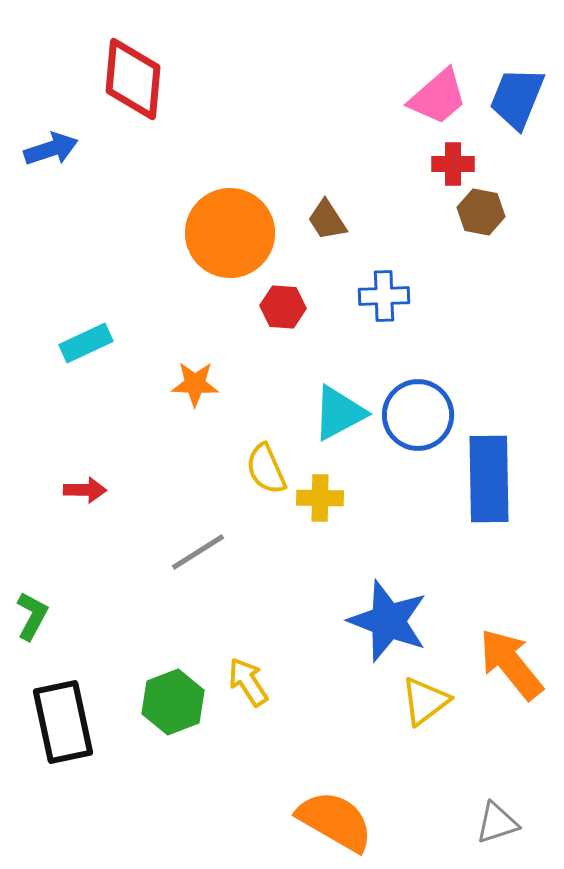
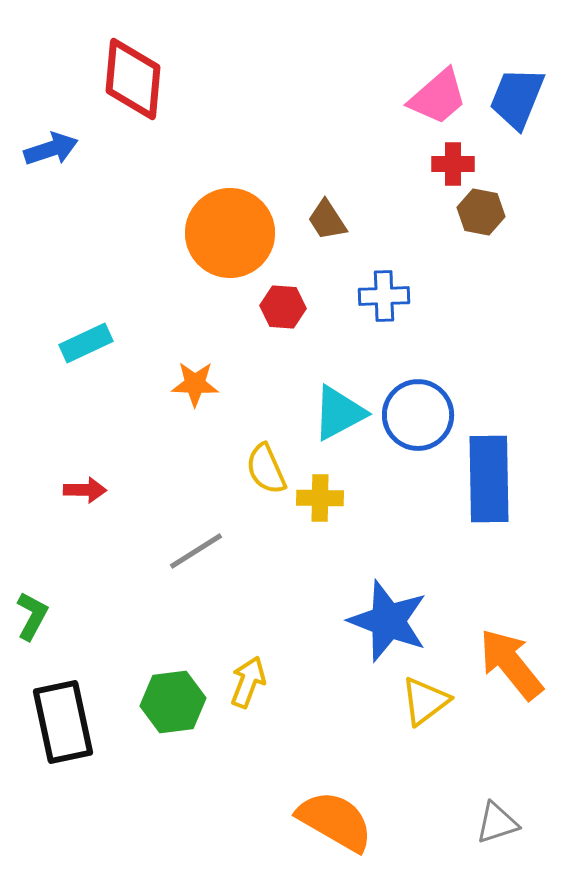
gray line: moved 2 px left, 1 px up
yellow arrow: rotated 54 degrees clockwise
green hexagon: rotated 14 degrees clockwise
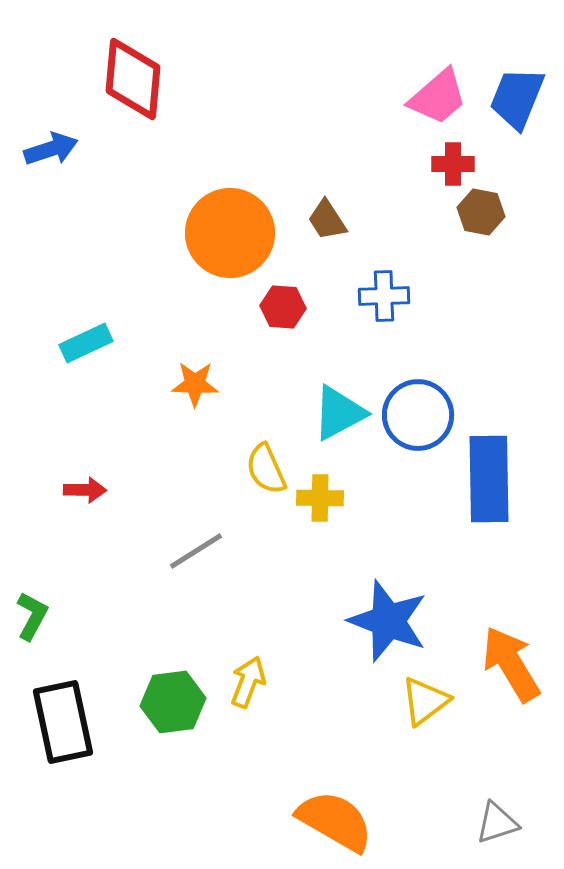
orange arrow: rotated 8 degrees clockwise
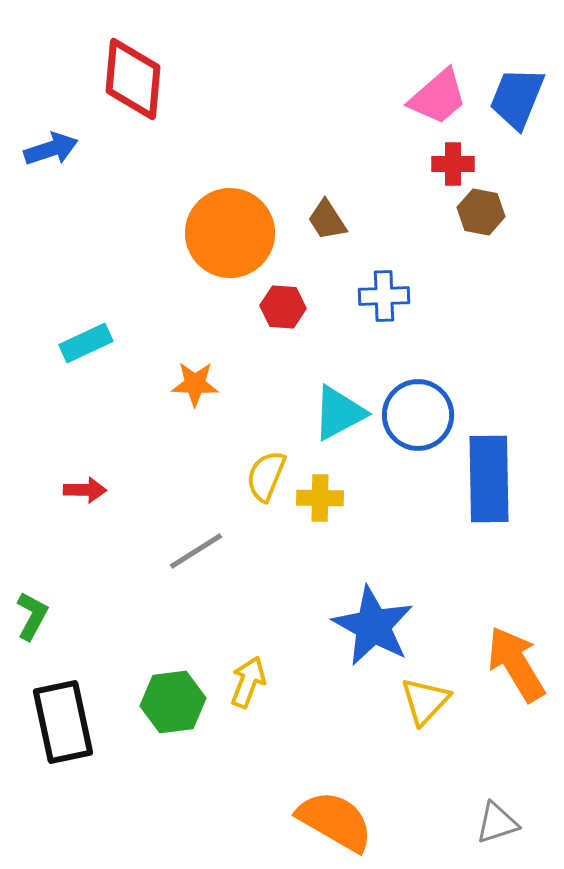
yellow semicircle: moved 7 px down; rotated 46 degrees clockwise
blue star: moved 15 px left, 5 px down; rotated 8 degrees clockwise
orange arrow: moved 5 px right
yellow triangle: rotated 10 degrees counterclockwise
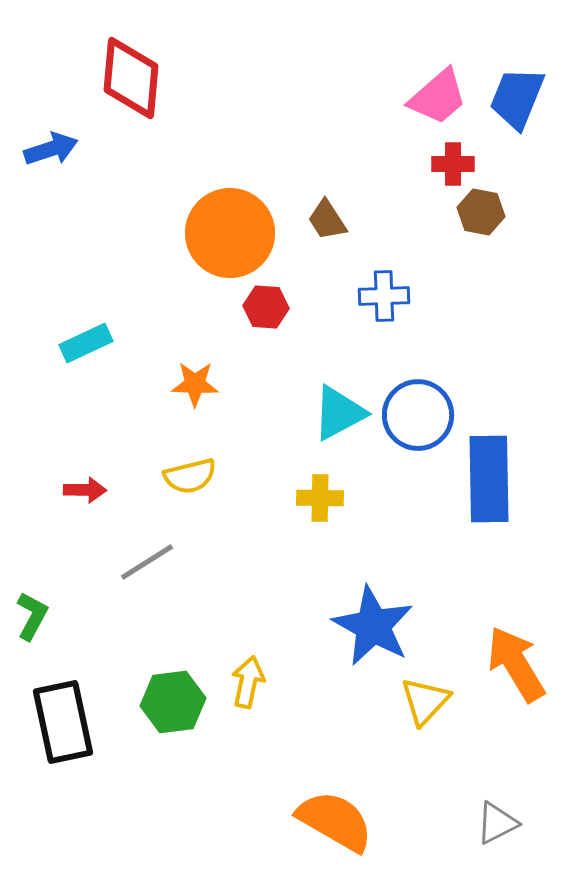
red diamond: moved 2 px left, 1 px up
red hexagon: moved 17 px left
yellow semicircle: moved 76 px left; rotated 126 degrees counterclockwise
gray line: moved 49 px left, 11 px down
yellow arrow: rotated 9 degrees counterclockwise
gray triangle: rotated 9 degrees counterclockwise
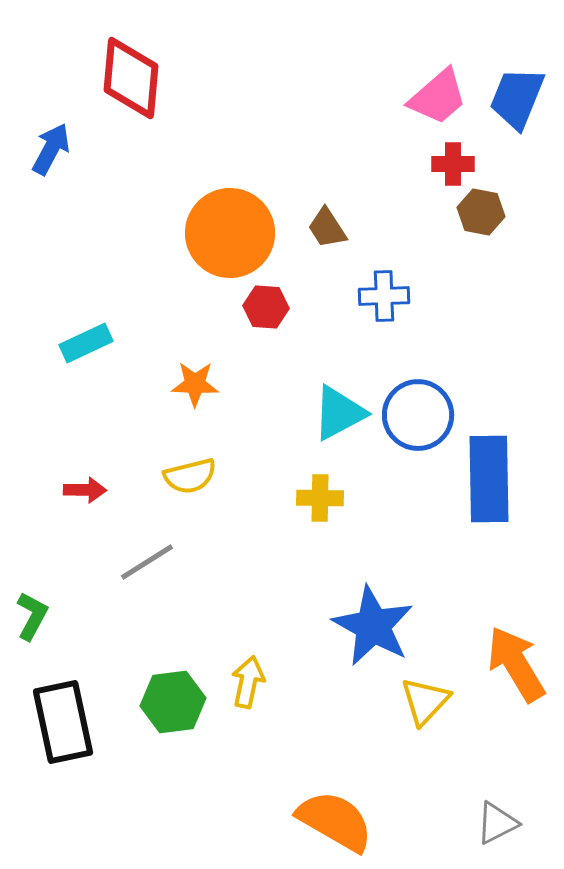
blue arrow: rotated 44 degrees counterclockwise
brown trapezoid: moved 8 px down
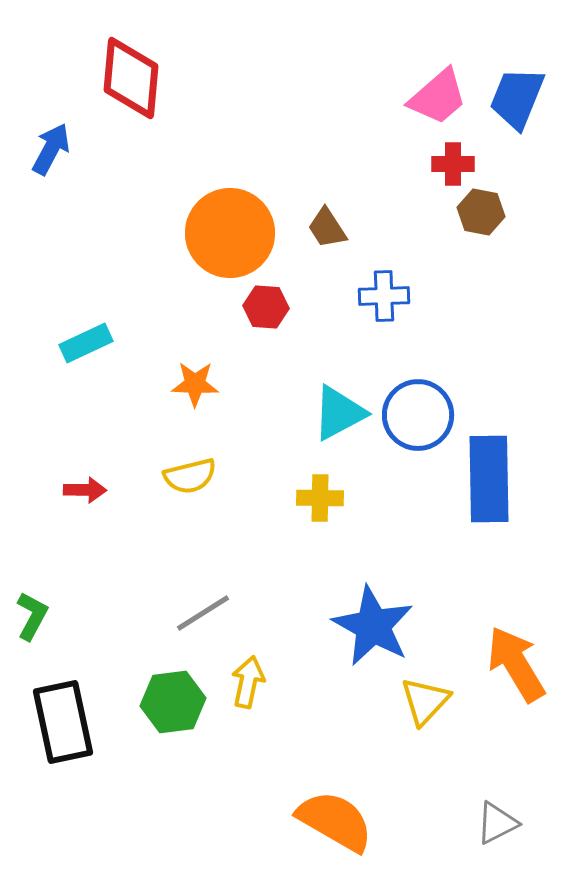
gray line: moved 56 px right, 51 px down
